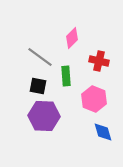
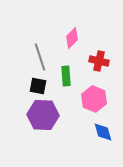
gray line: rotated 36 degrees clockwise
purple hexagon: moved 1 px left, 1 px up
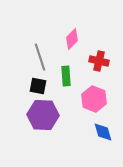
pink diamond: moved 1 px down
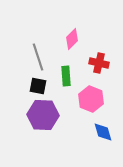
gray line: moved 2 px left
red cross: moved 2 px down
pink hexagon: moved 3 px left
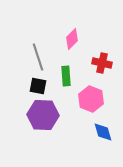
red cross: moved 3 px right
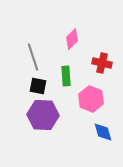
gray line: moved 5 px left
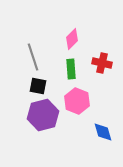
green rectangle: moved 5 px right, 7 px up
pink hexagon: moved 14 px left, 2 px down
purple hexagon: rotated 16 degrees counterclockwise
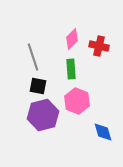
red cross: moved 3 px left, 17 px up
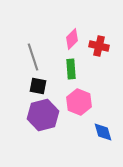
pink hexagon: moved 2 px right, 1 px down
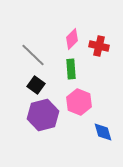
gray line: moved 2 px up; rotated 28 degrees counterclockwise
black square: moved 2 px left, 1 px up; rotated 24 degrees clockwise
